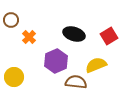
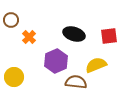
red square: rotated 24 degrees clockwise
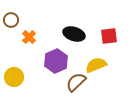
brown semicircle: rotated 50 degrees counterclockwise
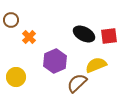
black ellipse: moved 10 px right; rotated 10 degrees clockwise
purple hexagon: moved 1 px left
yellow circle: moved 2 px right
brown semicircle: moved 1 px right, 1 px down
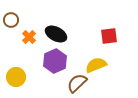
black ellipse: moved 28 px left
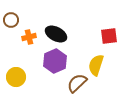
orange cross: rotated 32 degrees clockwise
yellow semicircle: rotated 50 degrees counterclockwise
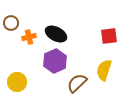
brown circle: moved 3 px down
yellow semicircle: moved 8 px right, 5 px down
yellow circle: moved 1 px right, 5 px down
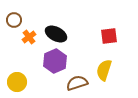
brown circle: moved 3 px right, 3 px up
orange cross: rotated 24 degrees counterclockwise
brown semicircle: rotated 25 degrees clockwise
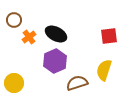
yellow circle: moved 3 px left, 1 px down
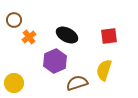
black ellipse: moved 11 px right, 1 px down
